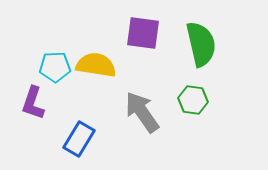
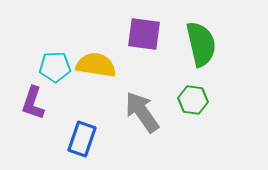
purple square: moved 1 px right, 1 px down
blue rectangle: moved 3 px right; rotated 12 degrees counterclockwise
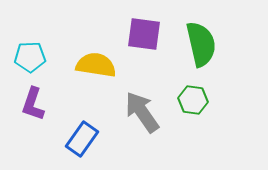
cyan pentagon: moved 25 px left, 10 px up
purple L-shape: moved 1 px down
blue rectangle: rotated 16 degrees clockwise
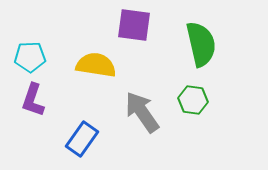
purple square: moved 10 px left, 9 px up
purple L-shape: moved 4 px up
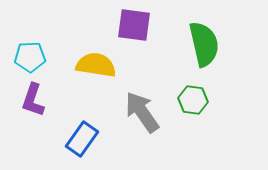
green semicircle: moved 3 px right
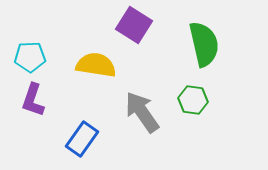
purple square: rotated 24 degrees clockwise
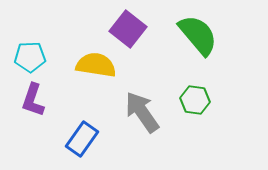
purple square: moved 6 px left, 4 px down; rotated 6 degrees clockwise
green semicircle: moved 6 px left, 9 px up; rotated 27 degrees counterclockwise
green hexagon: moved 2 px right
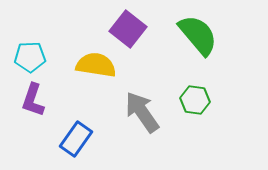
blue rectangle: moved 6 px left
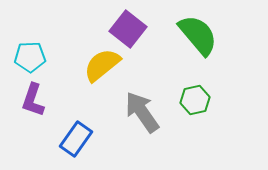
yellow semicircle: moved 6 px right; rotated 48 degrees counterclockwise
green hexagon: rotated 20 degrees counterclockwise
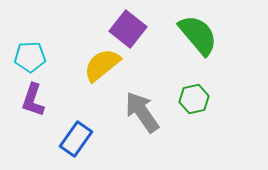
green hexagon: moved 1 px left, 1 px up
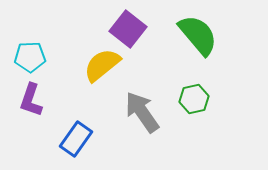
purple L-shape: moved 2 px left
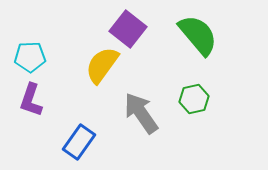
yellow semicircle: rotated 15 degrees counterclockwise
gray arrow: moved 1 px left, 1 px down
blue rectangle: moved 3 px right, 3 px down
